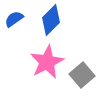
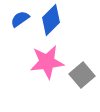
blue semicircle: moved 6 px right
pink star: rotated 20 degrees clockwise
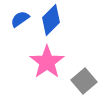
pink star: rotated 28 degrees counterclockwise
gray square: moved 2 px right, 6 px down
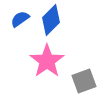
pink star: moved 1 px up
gray square: rotated 20 degrees clockwise
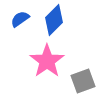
blue diamond: moved 3 px right
gray square: moved 1 px left
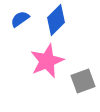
blue diamond: moved 2 px right
pink star: rotated 12 degrees clockwise
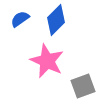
pink star: rotated 24 degrees counterclockwise
gray square: moved 5 px down
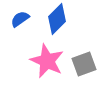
blue diamond: moved 1 px right, 1 px up
gray square: moved 1 px right, 22 px up
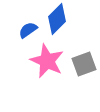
blue semicircle: moved 8 px right, 11 px down
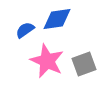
blue diamond: rotated 36 degrees clockwise
blue semicircle: moved 3 px left
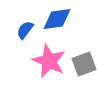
blue semicircle: rotated 18 degrees counterclockwise
pink star: moved 2 px right
